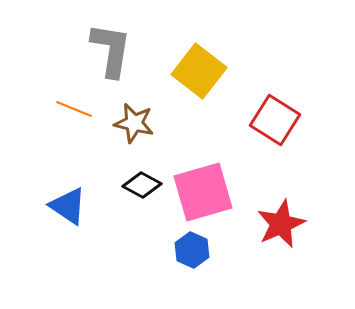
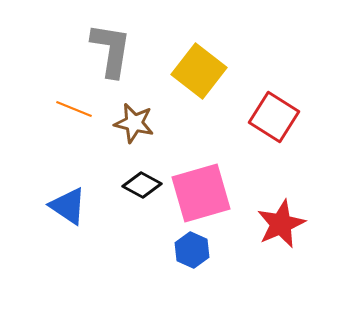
red square: moved 1 px left, 3 px up
pink square: moved 2 px left, 1 px down
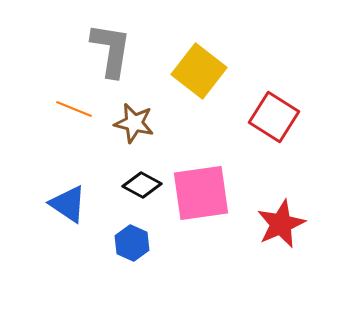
pink square: rotated 8 degrees clockwise
blue triangle: moved 2 px up
blue hexagon: moved 60 px left, 7 px up
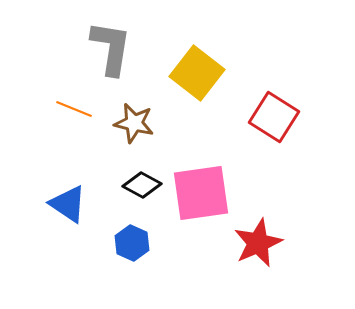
gray L-shape: moved 2 px up
yellow square: moved 2 px left, 2 px down
red star: moved 23 px left, 19 px down
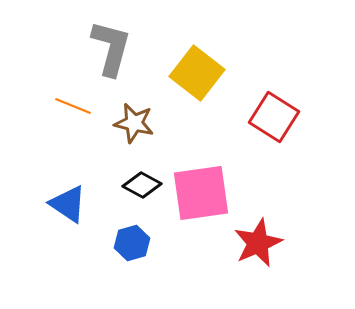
gray L-shape: rotated 6 degrees clockwise
orange line: moved 1 px left, 3 px up
blue hexagon: rotated 20 degrees clockwise
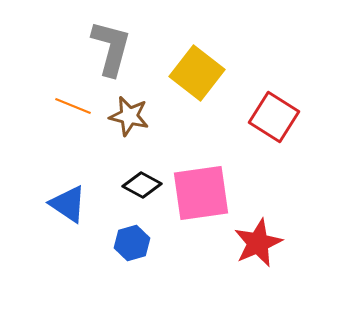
brown star: moved 5 px left, 7 px up
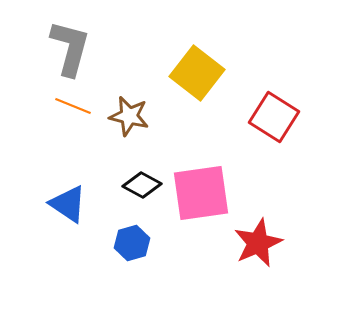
gray L-shape: moved 41 px left
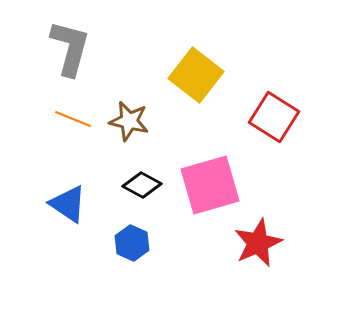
yellow square: moved 1 px left, 2 px down
orange line: moved 13 px down
brown star: moved 5 px down
pink square: moved 9 px right, 8 px up; rotated 8 degrees counterclockwise
blue hexagon: rotated 20 degrees counterclockwise
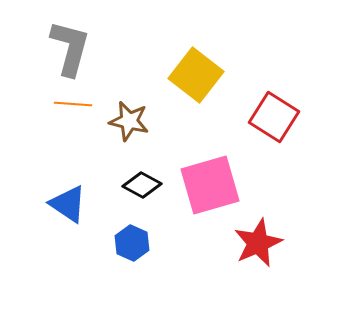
orange line: moved 15 px up; rotated 18 degrees counterclockwise
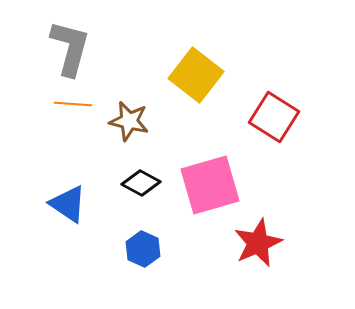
black diamond: moved 1 px left, 2 px up
blue hexagon: moved 11 px right, 6 px down
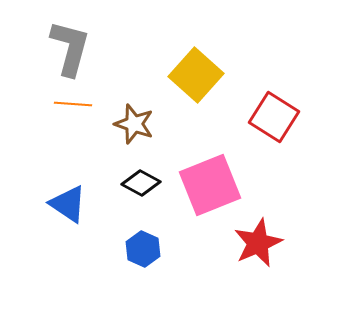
yellow square: rotated 4 degrees clockwise
brown star: moved 5 px right, 3 px down; rotated 6 degrees clockwise
pink square: rotated 6 degrees counterclockwise
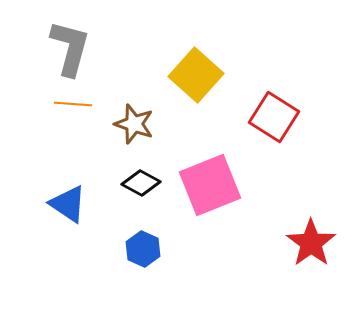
red star: moved 53 px right; rotated 12 degrees counterclockwise
